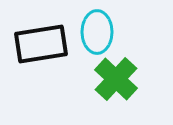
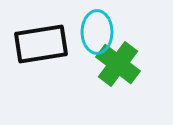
green cross: moved 2 px right, 15 px up; rotated 6 degrees counterclockwise
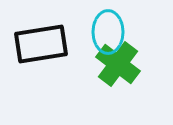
cyan ellipse: moved 11 px right
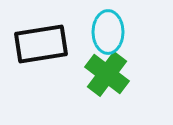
green cross: moved 11 px left, 10 px down
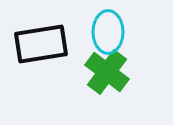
green cross: moved 2 px up
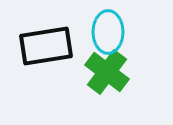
black rectangle: moved 5 px right, 2 px down
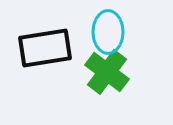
black rectangle: moved 1 px left, 2 px down
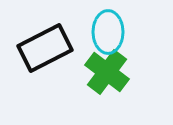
black rectangle: rotated 18 degrees counterclockwise
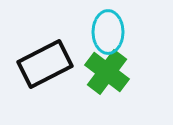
black rectangle: moved 16 px down
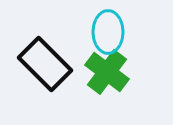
black rectangle: rotated 72 degrees clockwise
